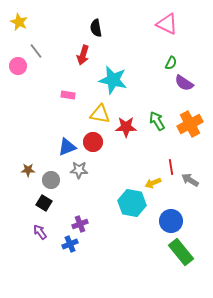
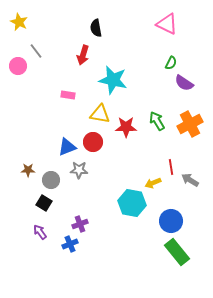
green rectangle: moved 4 px left
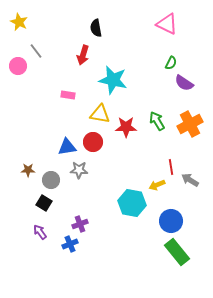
blue triangle: rotated 12 degrees clockwise
yellow arrow: moved 4 px right, 2 px down
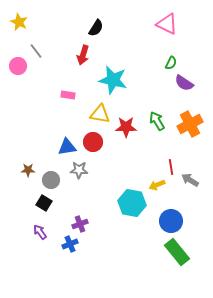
black semicircle: rotated 138 degrees counterclockwise
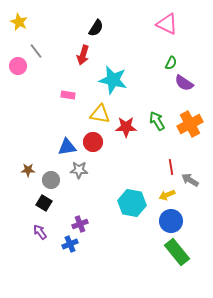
yellow arrow: moved 10 px right, 10 px down
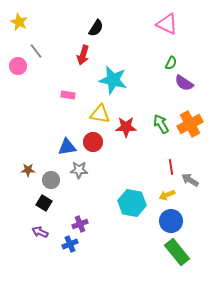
green arrow: moved 4 px right, 3 px down
purple arrow: rotated 28 degrees counterclockwise
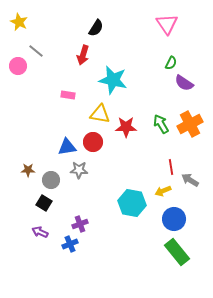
pink triangle: rotated 30 degrees clockwise
gray line: rotated 14 degrees counterclockwise
yellow arrow: moved 4 px left, 4 px up
blue circle: moved 3 px right, 2 px up
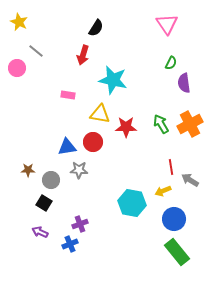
pink circle: moved 1 px left, 2 px down
purple semicircle: rotated 48 degrees clockwise
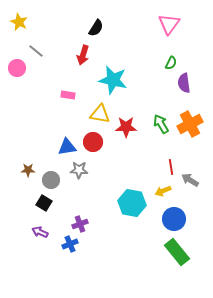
pink triangle: moved 2 px right; rotated 10 degrees clockwise
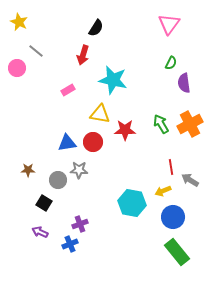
pink rectangle: moved 5 px up; rotated 40 degrees counterclockwise
red star: moved 1 px left, 3 px down
blue triangle: moved 4 px up
gray circle: moved 7 px right
blue circle: moved 1 px left, 2 px up
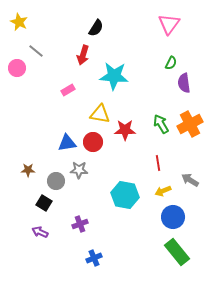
cyan star: moved 1 px right, 4 px up; rotated 8 degrees counterclockwise
red line: moved 13 px left, 4 px up
gray circle: moved 2 px left, 1 px down
cyan hexagon: moved 7 px left, 8 px up
blue cross: moved 24 px right, 14 px down
